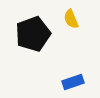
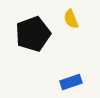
blue rectangle: moved 2 px left
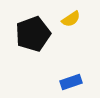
yellow semicircle: rotated 102 degrees counterclockwise
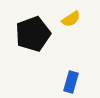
blue rectangle: rotated 55 degrees counterclockwise
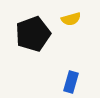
yellow semicircle: rotated 18 degrees clockwise
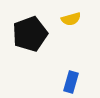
black pentagon: moved 3 px left
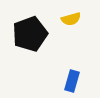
blue rectangle: moved 1 px right, 1 px up
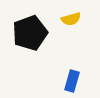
black pentagon: moved 1 px up
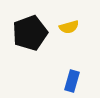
yellow semicircle: moved 2 px left, 8 px down
